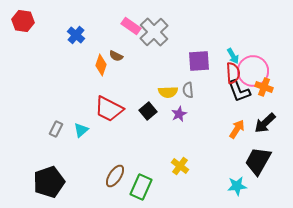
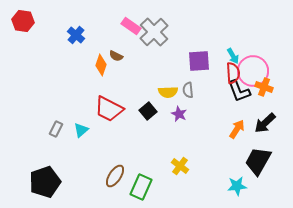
purple star: rotated 21 degrees counterclockwise
black pentagon: moved 4 px left
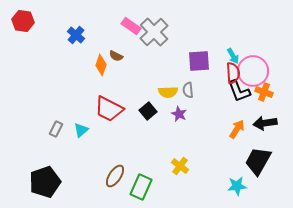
orange cross: moved 5 px down
black arrow: rotated 35 degrees clockwise
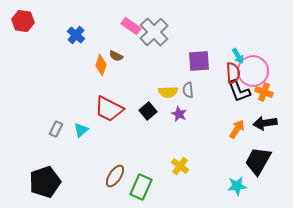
cyan arrow: moved 5 px right
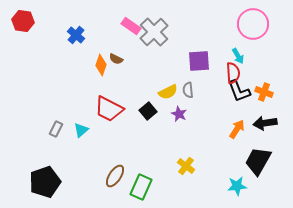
brown semicircle: moved 3 px down
pink circle: moved 47 px up
yellow semicircle: rotated 24 degrees counterclockwise
yellow cross: moved 6 px right
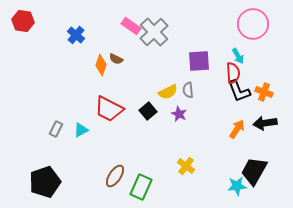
cyan triangle: rotated 14 degrees clockwise
black trapezoid: moved 4 px left, 10 px down
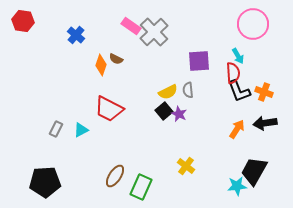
black square: moved 16 px right
black pentagon: rotated 16 degrees clockwise
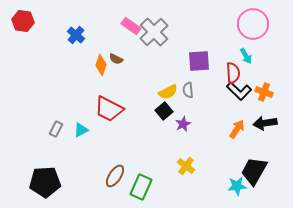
cyan arrow: moved 8 px right
black L-shape: rotated 25 degrees counterclockwise
purple star: moved 4 px right, 10 px down; rotated 21 degrees clockwise
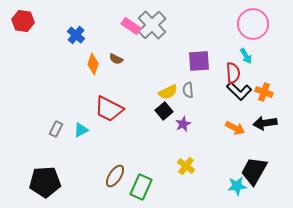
gray cross: moved 2 px left, 7 px up
orange diamond: moved 8 px left, 1 px up
orange arrow: moved 2 px left, 1 px up; rotated 84 degrees clockwise
